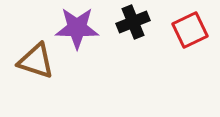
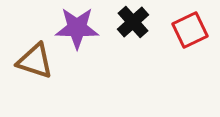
black cross: rotated 20 degrees counterclockwise
brown triangle: moved 1 px left
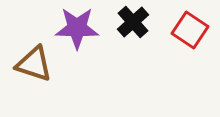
red square: rotated 30 degrees counterclockwise
brown triangle: moved 1 px left, 3 px down
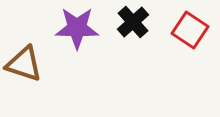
brown triangle: moved 10 px left
